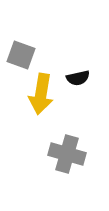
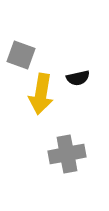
gray cross: rotated 27 degrees counterclockwise
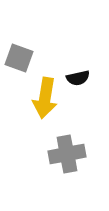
gray square: moved 2 px left, 3 px down
yellow arrow: moved 4 px right, 4 px down
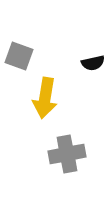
gray square: moved 2 px up
black semicircle: moved 15 px right, 15 px up
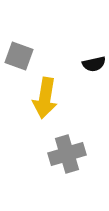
black semicircle: moved 1 px right, 1 px down
gray cross: rotated 6 degrees counterclockwise
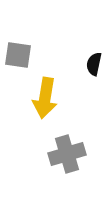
gray square: moved 1 px left, 1 px up; rotated 12 degrees counterclockwise
black semicircle: rotated 115 degrees clockwise
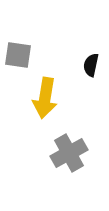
black semicircle: moved 3 px left, 1 px down
gray cross: moved 2 px right, 1 px up; rotated 12 degrees counterclockwise
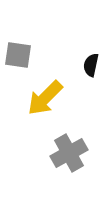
yellow arrow: rotated 36 degrees clockwise
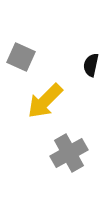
gray square: moved 3 px right, 2 px down; rotated 16 degrees clockwise
yellow arrow: moved 3 px down
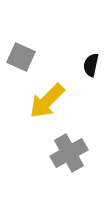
yellow arrow: moved 2 px right
